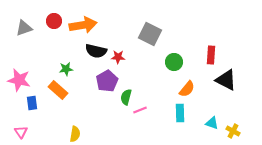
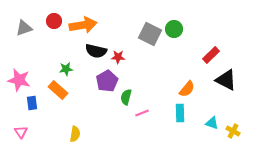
red rectangle: rotated 42 degrees clockwise
green circle: moved 33 px up
pink line: moved 2 px right, 3 px down
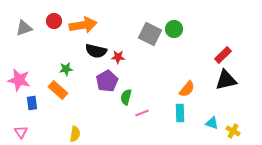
red rectangle: moved 12 px right
black triangle: rotated 40 degrees counterclockwise
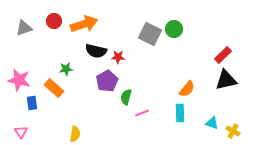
orange arrow: moved 1 px right, 1 px up; rotated 8 degrees counterclockwise
orange rectangle: moved 4 px left, 2 px up
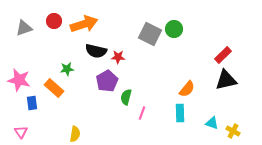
green star: moved 1 px right
pink line: rotated 48 degrees counterclockwise
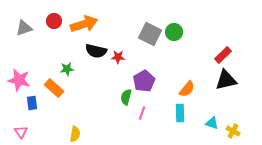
green circle: moved 3 px down
purple pentagon: moved 37 px right
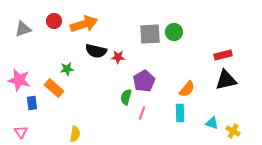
gray triangle: moved 1 px left, 1 px down
gray square: rotated 30 degrees counterclockwise
red rectangle: rotated 30 degrees clockwise
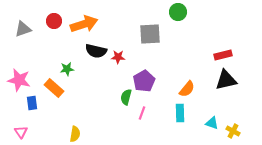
green circle: moved 4 px right, 20 px up
